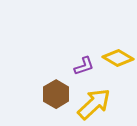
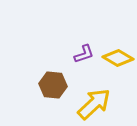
purple L-shape: moved 12 px up
brown hexagon: moved 3 px left, 9 px up; rotated 24 degrees counterclockwise
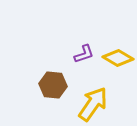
yellow arrow: moved 1 px left; rotated 12 degrees counterclockwise
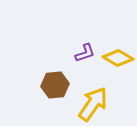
purple L-shape: moved 1 px right, 1 px up
brown hexagon: moved 2 px right; rotated 12 degrees counterclockwise
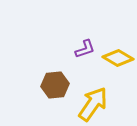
purple L-shape: moved 4 px up
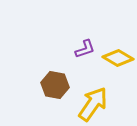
brown hexagon: rotated 16 degrees clockwise
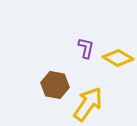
purple L-shape: moved 1 px right, 1 px up; rotated 60 degrees counterclockwise
yellow arrow: moved 5 px left
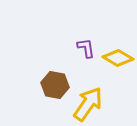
purple L-shape: rotated 20 degrees counterclockwise
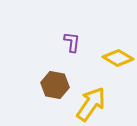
purple L-shape: moved 14 px left, 6 px up; rotated 15 degrees clockwise
yellow arrow: moved 3 px right
